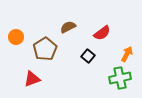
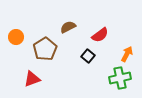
red semicircle: moved 2 px left, 2 px down
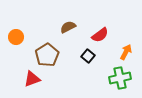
brown pentagon: moved 2 px right, 6 px down
orange arrow: moved 1 px left, 2 px up
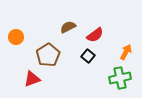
red semicircle: moved 5 px left
brown pentagon: moved 1 px right
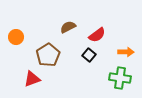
red semicircle: moved 2 px right
orange arrow: rotated 63 degrees clockwise
black square: moved 1 px right, 1 px up
green cross: rotated 20 degrees clockwise
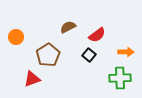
green cross: rotated 10 degrees counterclockwise
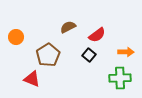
red triangle: rotated 42 degrees clockwise
